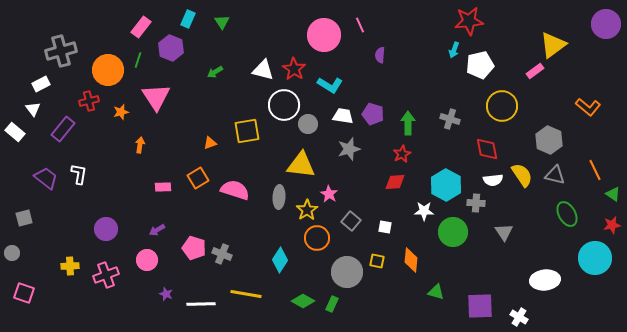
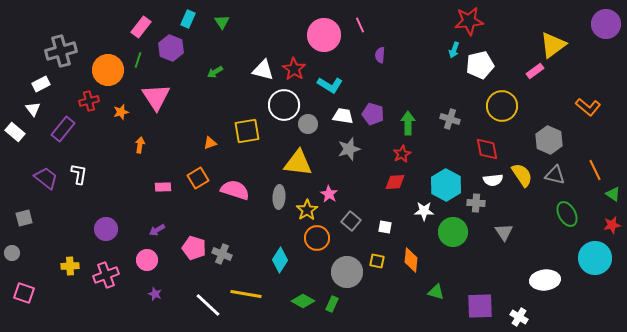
yellow triangle at (301, 165): moved 3 px left, 2 px up
purple star at (166, 294): moved 11 px left
white line at (201, 304): moved 7 px right, 1 px down; rotated 44 degrees clockwise
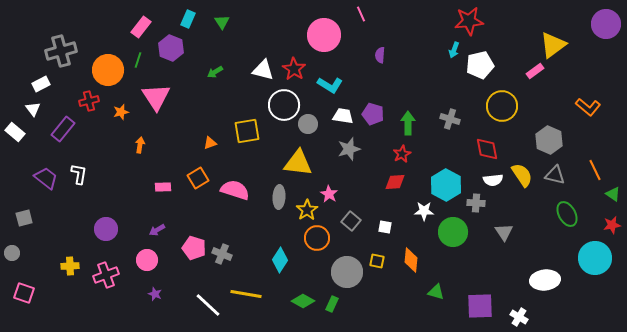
pink line at (360, 25): moved 1 px right, 11 px up
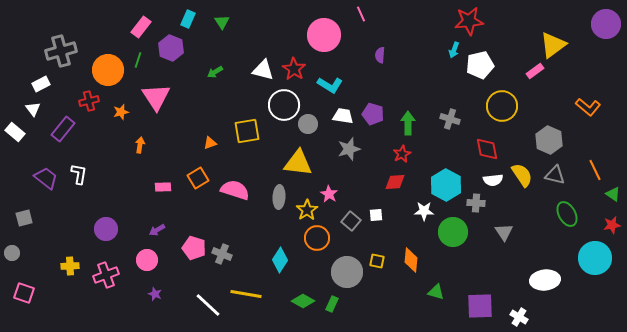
white square at (385, 227): moved 9 px left, 12 px up; rotated 16 degrees counterclockwise
